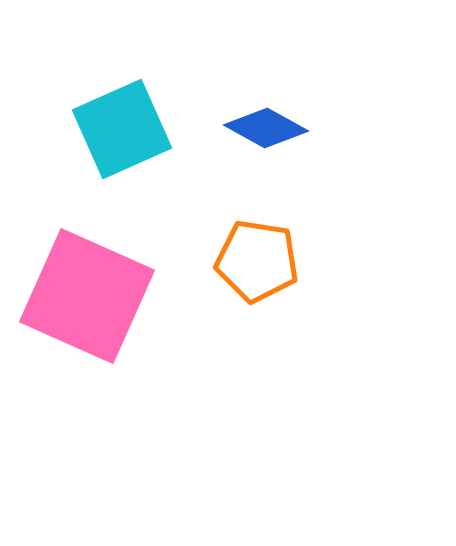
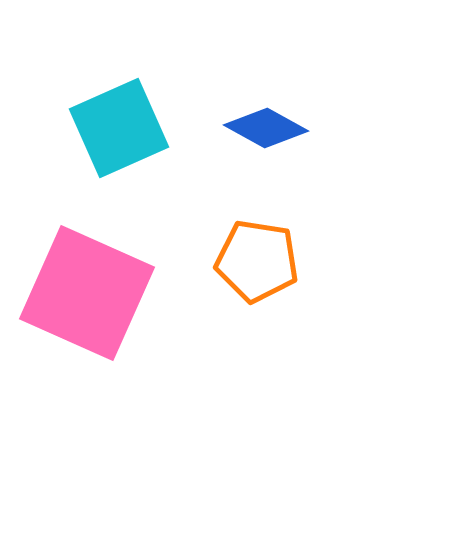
cyan square: moved 3 px left, 1 px up
pink square: moved 3 px up
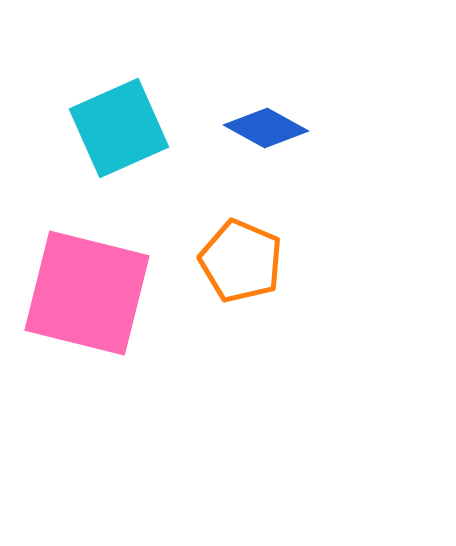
orange pentagon: moved 16 px left; rotated 14 degrees clockwise
pink square: rotated 10 degrees counterclockwise
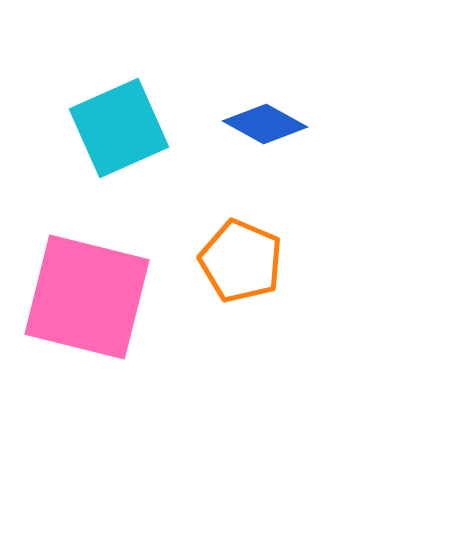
blue diamond: moved 1 px left, 4 px up
pink square: moved 4 px down
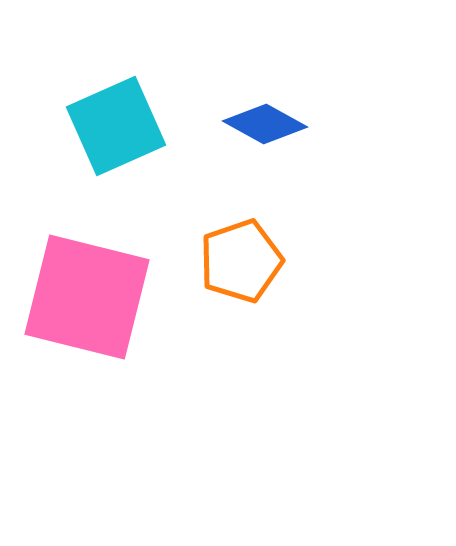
cyan square: moved 3 px left, 2 px up
orange pentagon: rotated 30 degrees clockwise
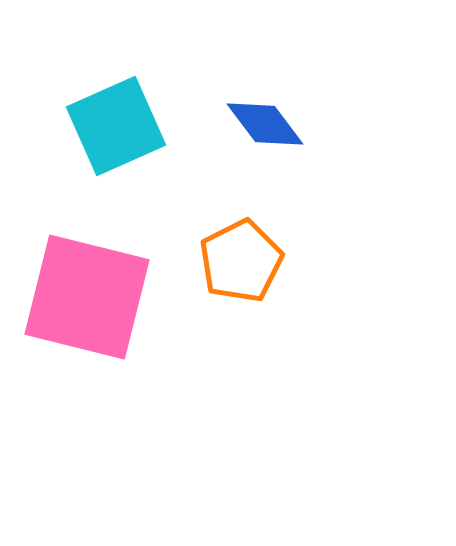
blue diamond: rotated 24 degrees clockwise
orange pentagon: rotated 8 degrees counterclockwise
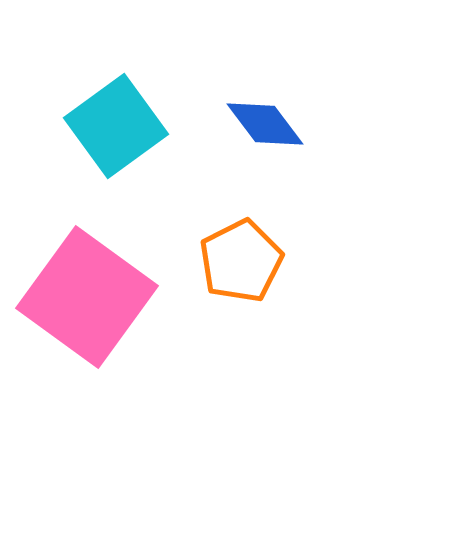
cyan square: rotated 12 degrees counterclockwise
pink square: rotated 22 degrees clockwise
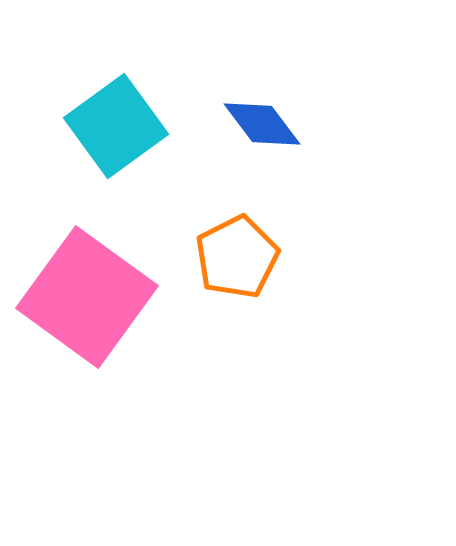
blue diamond: moved 3 px left
orange pentagon: moved 4 px left, 4 px up
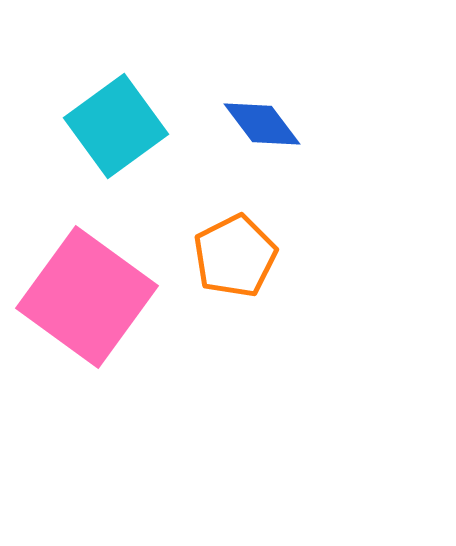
orange pentagon: moved 2 px left, 1 px up
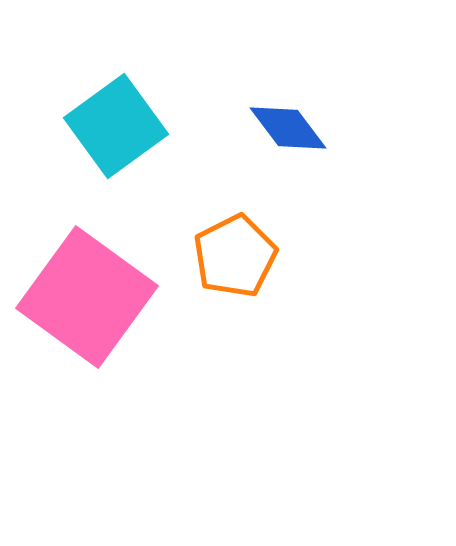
blue diamond: moved 26 px right, 4 px down
